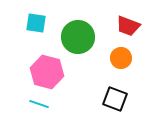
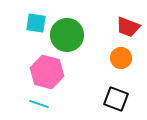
red trapezoid: moved 1 px down
green circle: moved 11 px left, 2 px up
black square: moved 1 px right
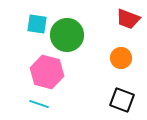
cyan square: moved 1 px right, 1 px down
red trapezoid: moved 8 px up
black square: moved 6 px right, 1 px down
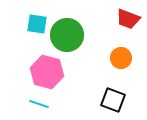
black square: moved 9 px left
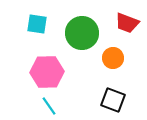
red trapezoid: moved 1 px left, 4 px down
green circle: moved 15 px right, 2 px up
orange circle: moved 8 px left
pink hexagon: rotated 16 degrees counterclockwise
cyan line: moved 10 px right, 2 px down; rotated 36 degrees clockwise
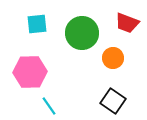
cyan square: rotated 15 degrees counterclockwise
pink hexagon: moved 17 px left
black square: moved 1 px down; rotated 15 degrees clockwise
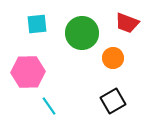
pink hexagon: moved 2 px left
black square: rotated 25 degrees clockwise
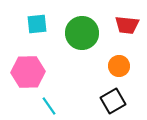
red trapezoid: moved 2 px down; rotated 15 degrees counterclockwise
orange circle: moved 6 px right, 8 px down
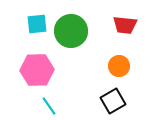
red trapezoid: moved 2 px left
green circle: moved 11 px left, 2 px up
pink hexagon: moved 9 px right, 2 px up
